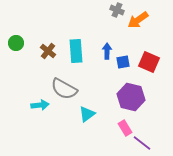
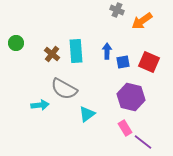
orange arrow: moved 4 px right, 1 px down
brown cross: moved 4 px right, 3 px down
purple line: moved 1 px right, 1 px up
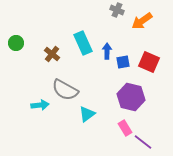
cyan rectangle: moved 7 px right, 8 px up; rotated 20 degrees counterclockwise
gray semicircle: moved 1 px right, 1 px down
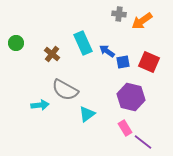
gray cross: moved 2 px right, 4 px down; rotated 16 degrees counterclockwise
blue arrow: rotated 56 degrees counterclockwise
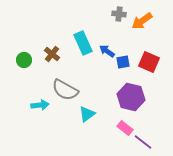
green circle: moved 8 px right, 17 px down
pink rectangle: rotated 21 degrees counterclockwise
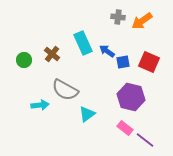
gray cross: moved 1 px left, 3 px down
purple line: moved 2 px right, 2 px up
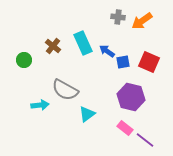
brown cross: moved 1 px right, 8 px up
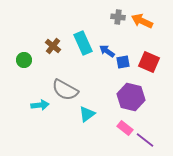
orange arrow: rotated 60 degrees clockwise
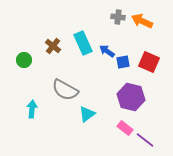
cyan arrow: moved 8 px left, 4 px down; rotated 78 degrees counterclockwise
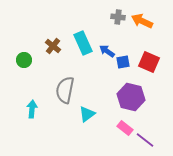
gray semicircle: rotated 72 degrees clockwise
